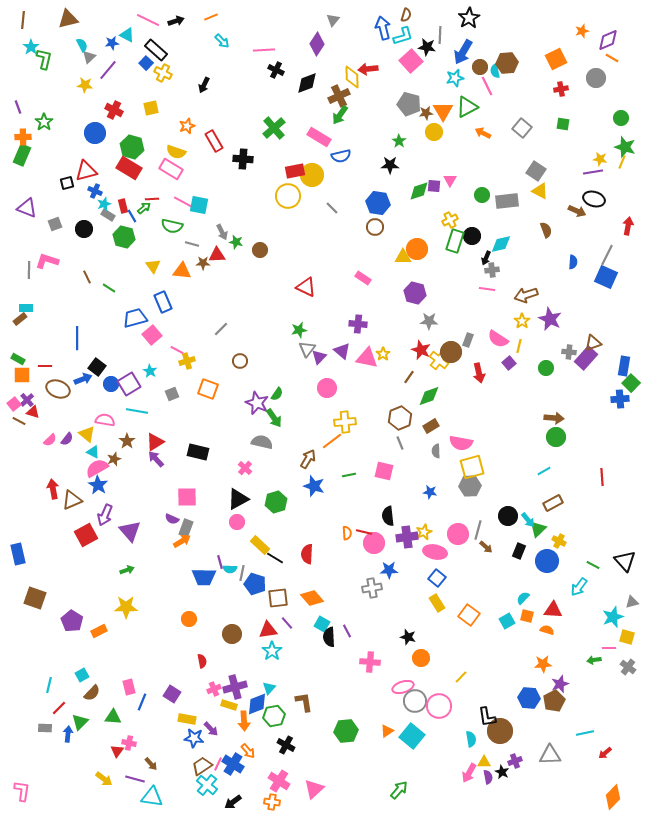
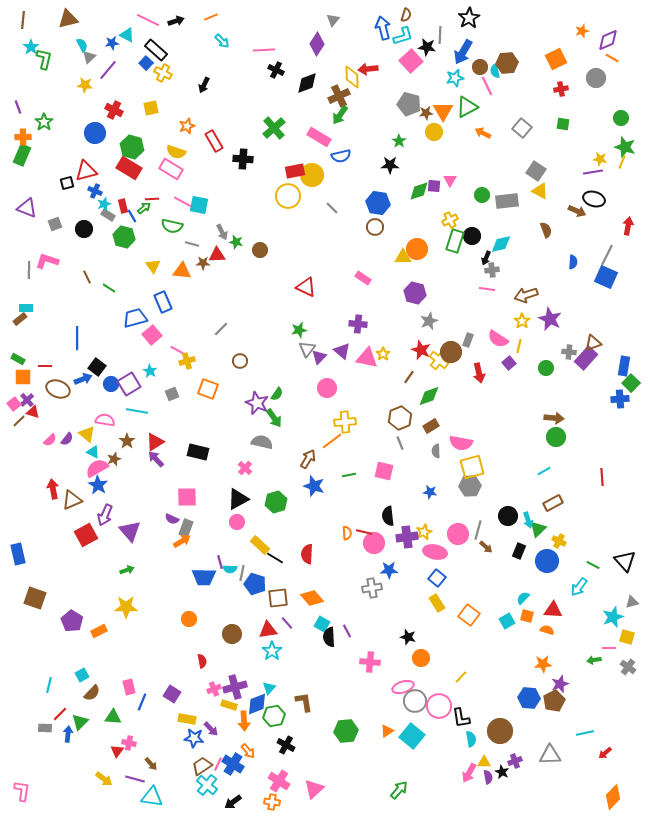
gray star at (429, 321): rotated 24 degrees counterclockwise
orange square at (22, 375): moved 1 px right, 2 px down
brown line at (19, 421): rotated 72 degrees counterclockwise
cyan arrow at (528, 520): rotated 21 degrees clockwise
red line at (59, 708): moved 1 px right, 6 px down
black L-shape at (487, 717): moved 26 px left, 1 px down
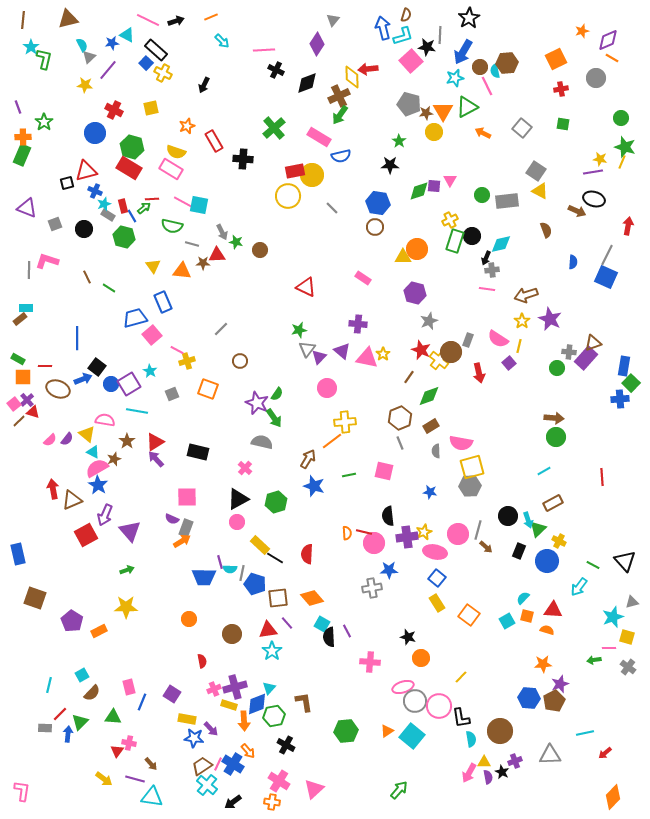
green circle at (546, 368): moved 11 px right
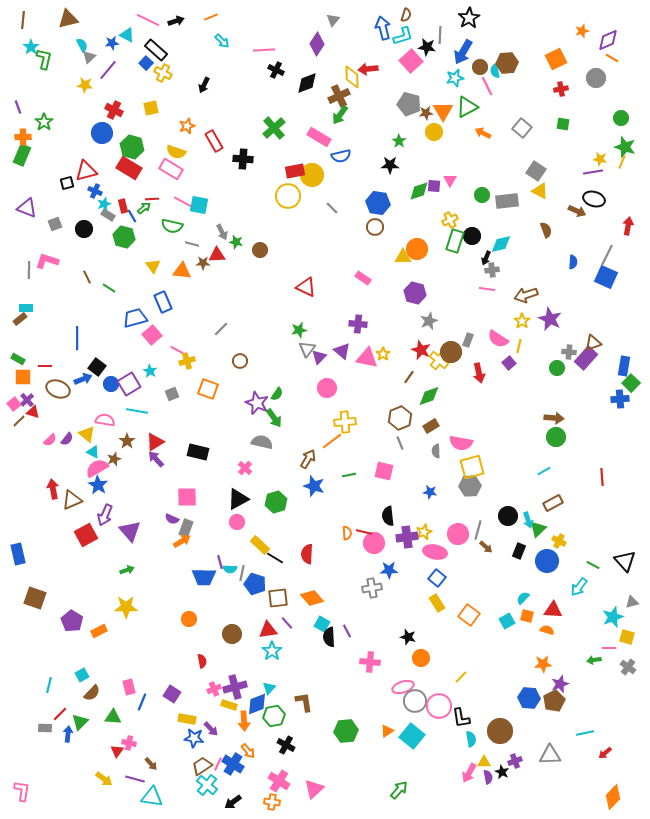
blue circle at (95, 133): moved 7 px right
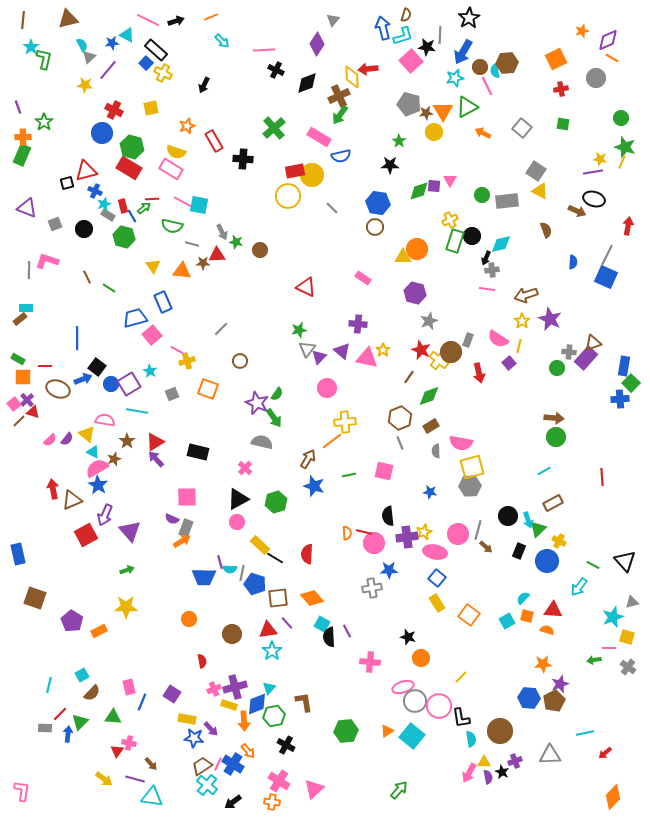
yellow star at (383, 354): moved 4 px up
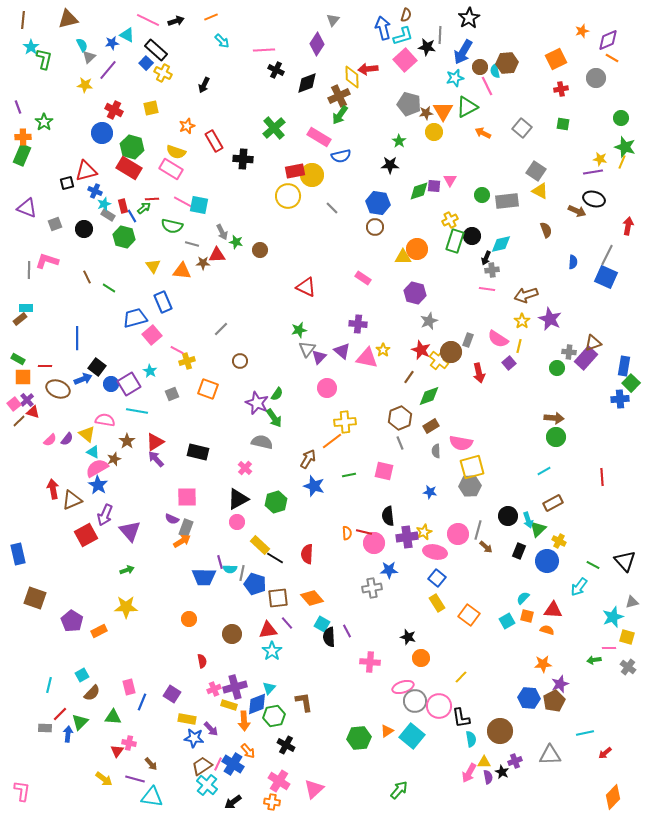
pink square at (411, 61): moved 6 px left, 1 px up
green hexagon at (346, 731): moved 13 px right, 7 px down
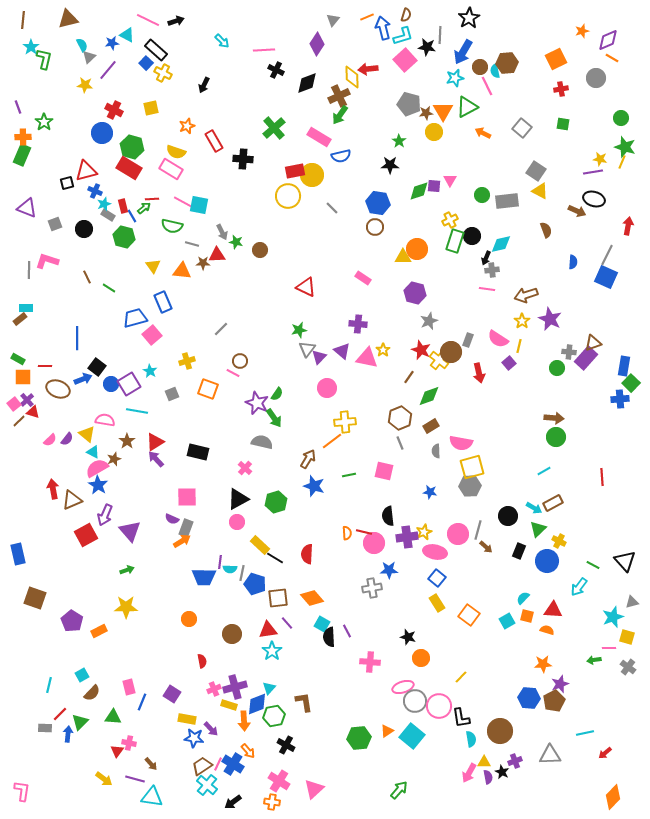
orange line at (211, 17): moved 156 px right
pink line at (177, 350): moved 56 px right, 23 px down
cyan arrow at (528, 520): moved 6 px right, 12 px up; rotated 42 degrees counterclockwise
purple line at (220, 562): rotated 24 degrees clockwise
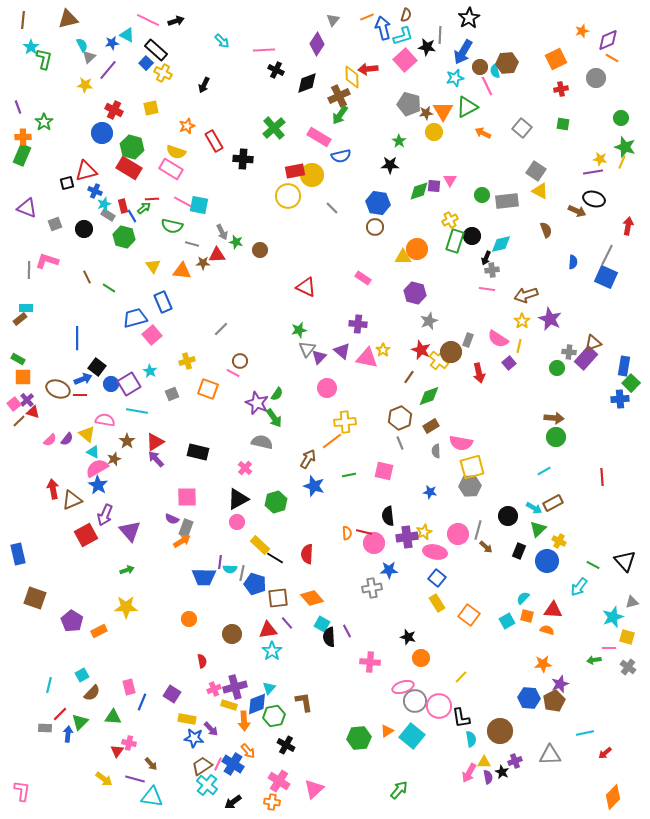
red line at (45, 366): moved 35 px right, 29 px down
